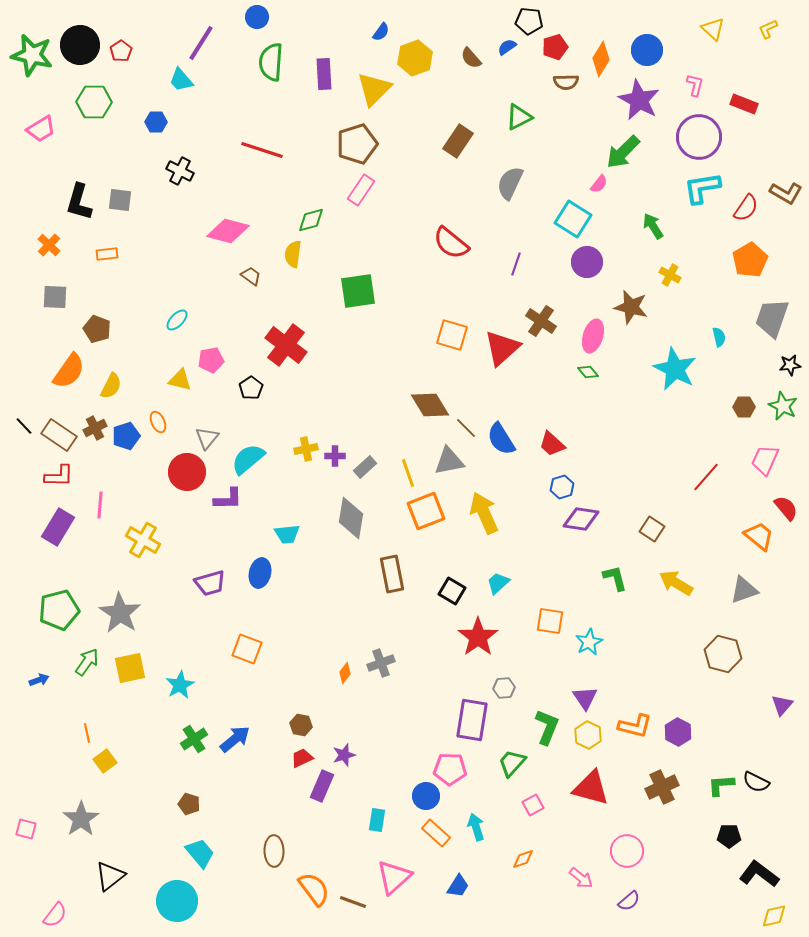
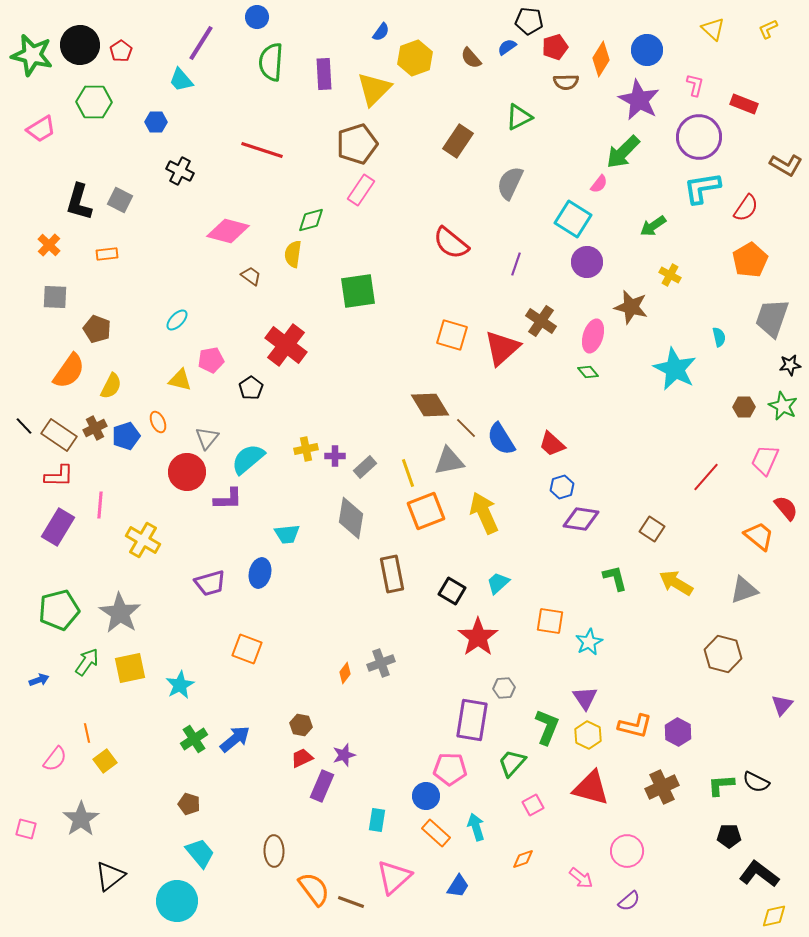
brown L-shape at (786, 193): moved 28 px up
gray square at (120, 200): rotated 20 degrees clockwise
green arrow at (653, 226): rotated 92 degrees counterclockwise
brown line at (353, 902): moved 2 px left
pink semicircle at (55, 915): moved 156 px up
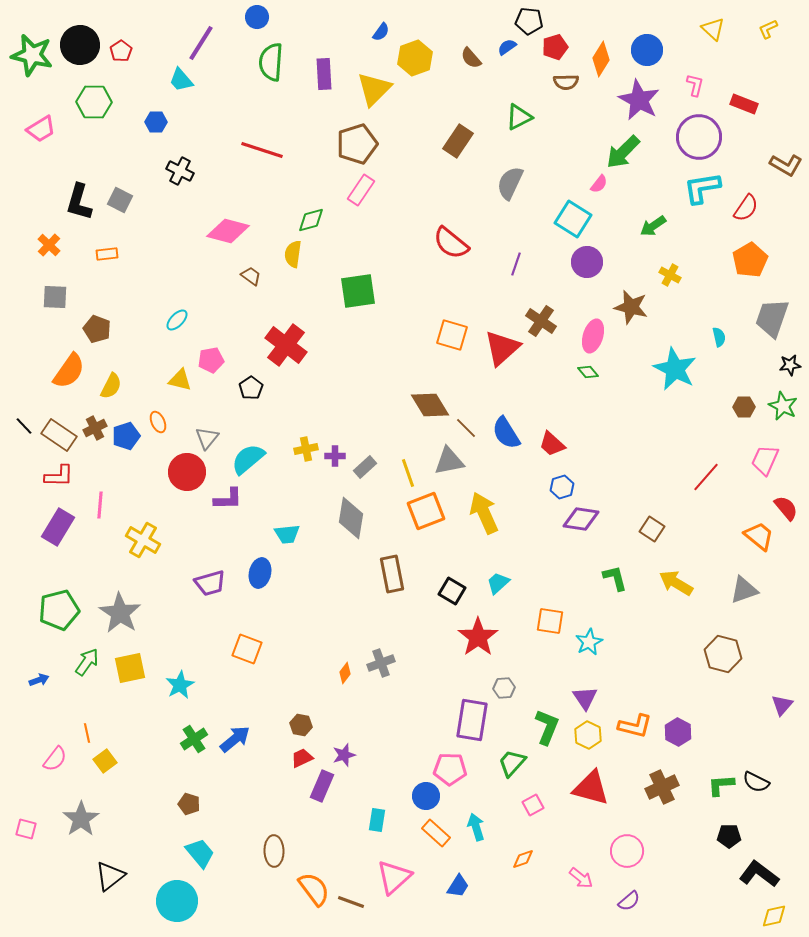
blue semicircle at (501, 439): moved 5 px right, 6 px up
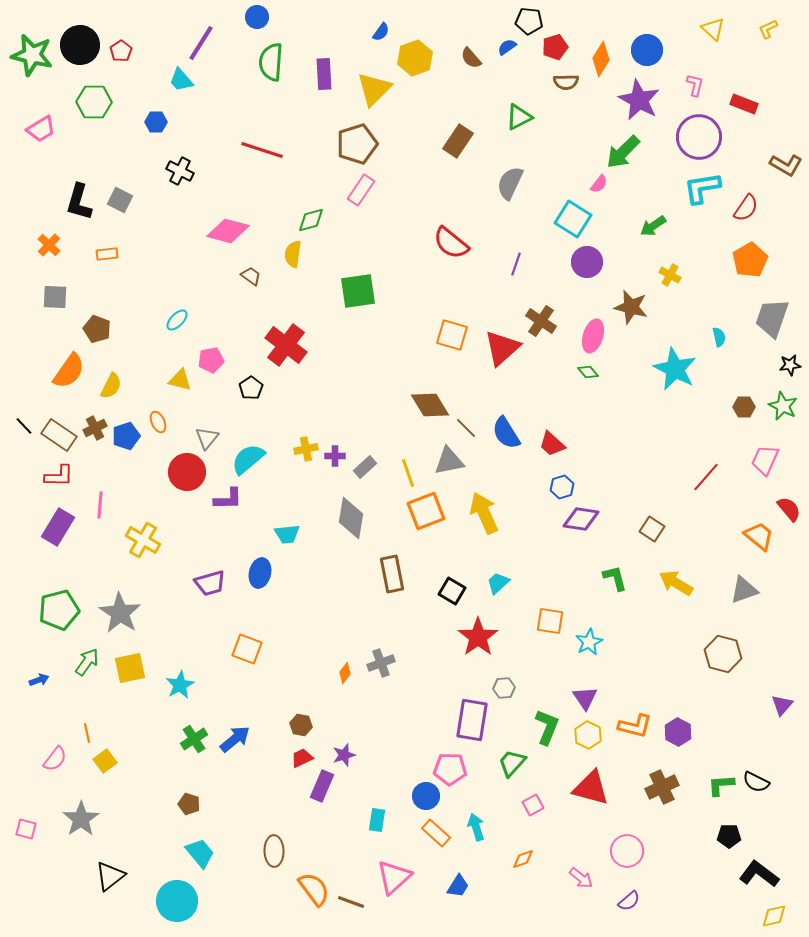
red semicircle at (786, 508): moved 3 px right, 1 px down
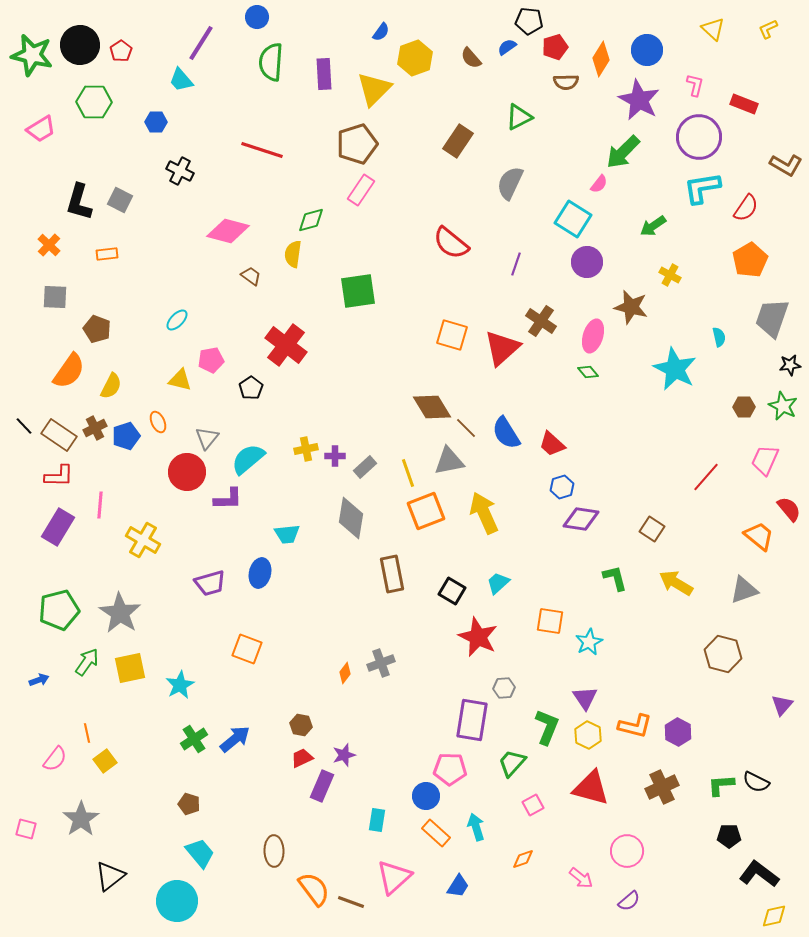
brown diamond at (430, 405): moved 2 px right, 2 px down
red star at (478, 637): rotated 12 degrees counterclockwise
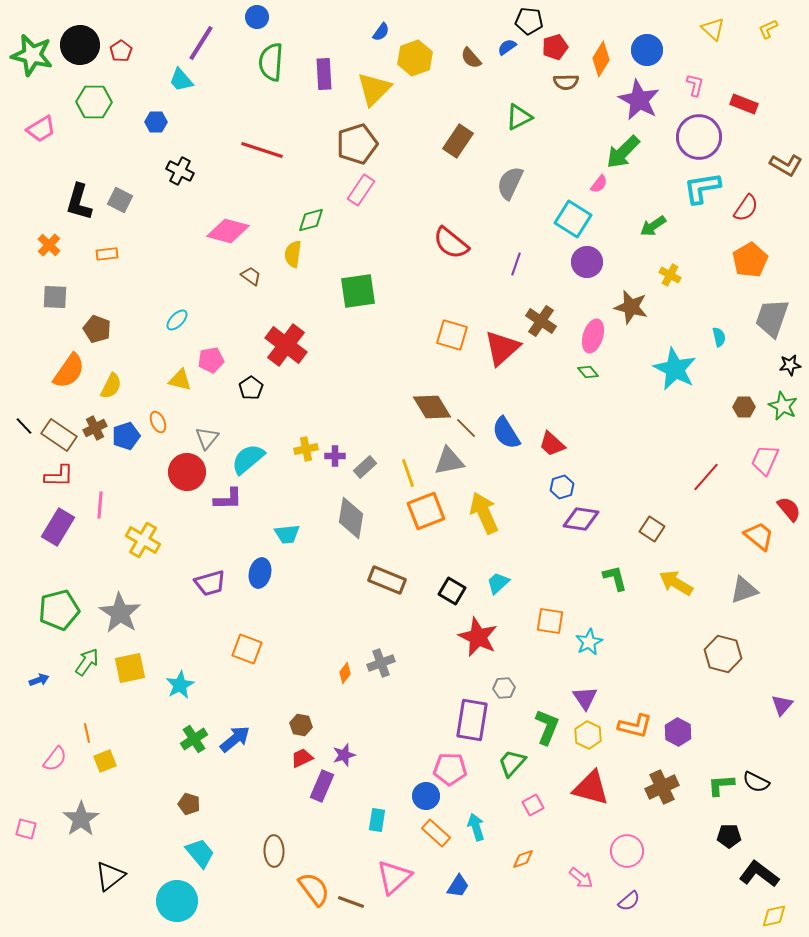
brown rectangle at (392, 574): moved 5 px left, 6 px down; rotated 57 degrees counterclockwise
yellow square at (105, 761): rotated 15 degrees clockwise
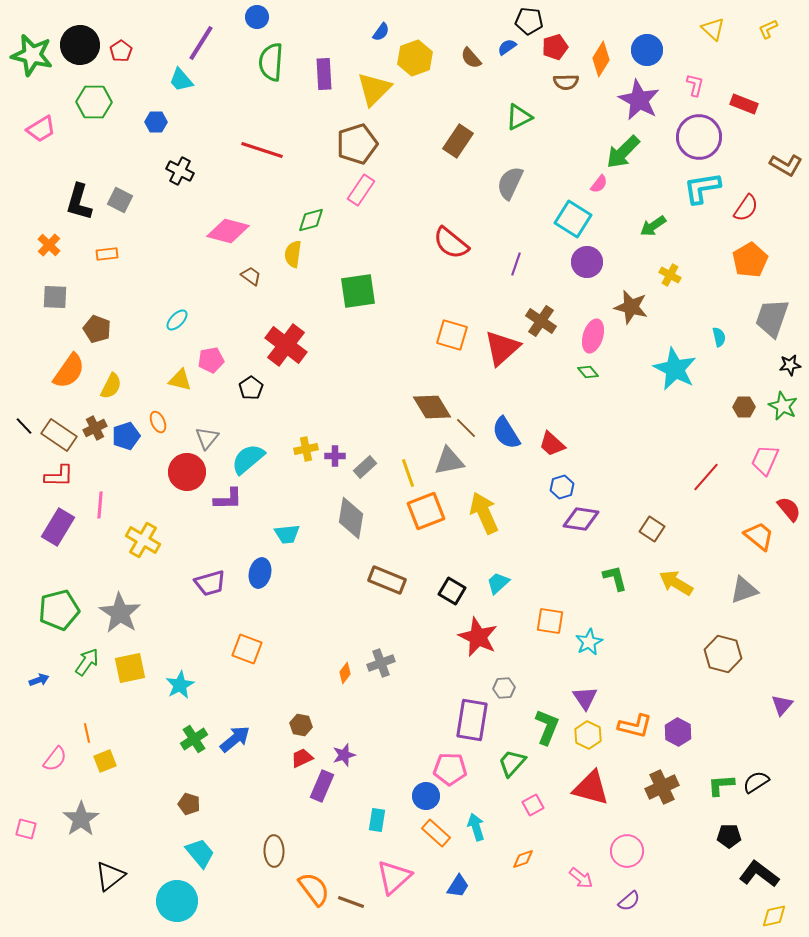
black semicircle at (756, 782): rotated 120 degrees clockwise
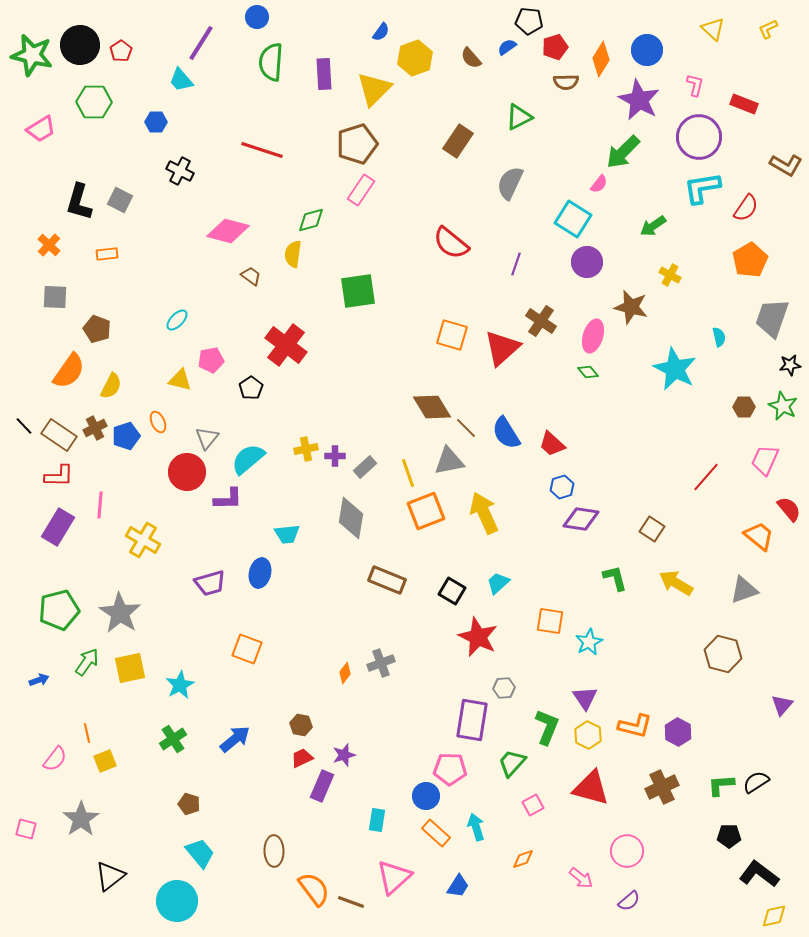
green cross at (194, 739): moved 21 px left
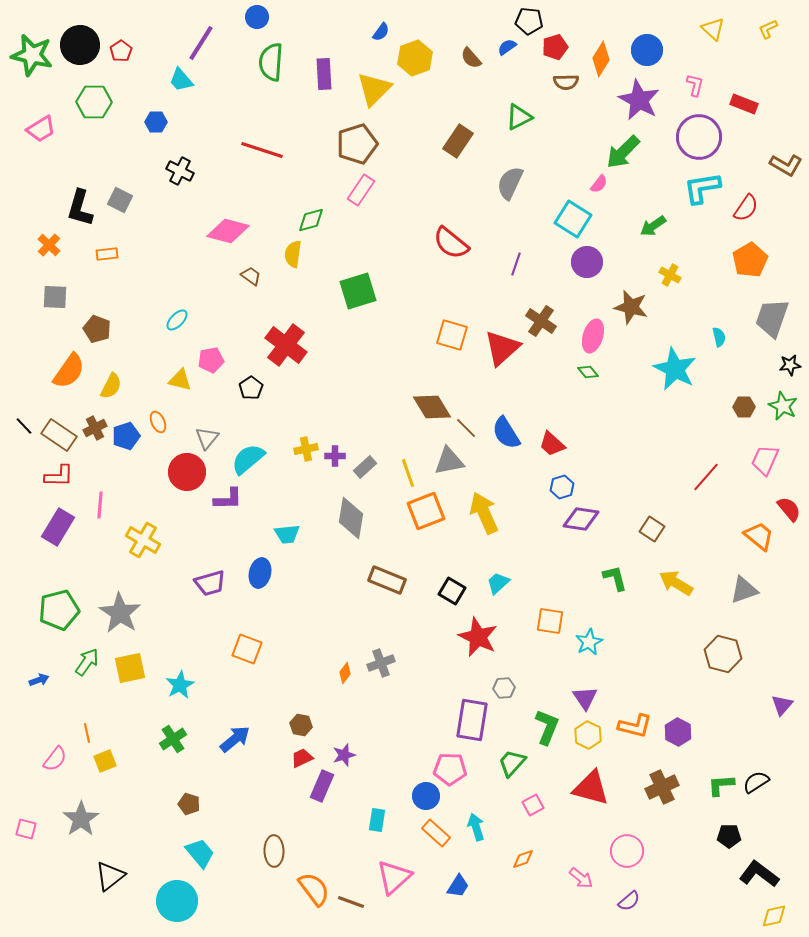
black L-shape at (79, 202): moved 1 px right, 6 px down
green square at (358, 291): rotated 9 degrees counterclockwise
